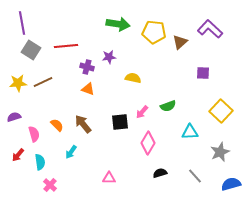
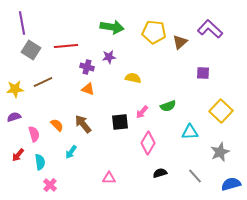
green arrow: moved 6 px left, 3 px down
yellow star: moved 3 px left, 6 px down
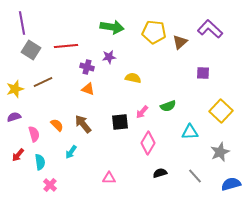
yellow star: rotated 12 degrees counterclockwise
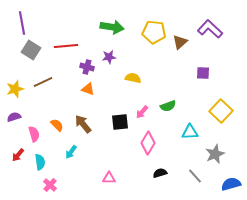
gray star: moved 5 px left, 2 px down
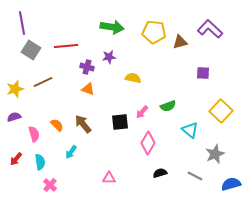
brown triangle: rotated 28 degrees clockwise
cyan triangle: moved 2 px up; rotated 42 degrees clockwise
red arrow: moved 2 px left, 4 px down
gray line: rotated 21 degrees counterclockwise
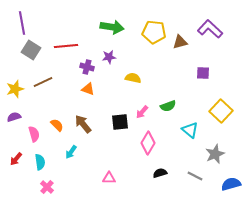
pink cross: moved 3 px left, 2 px down
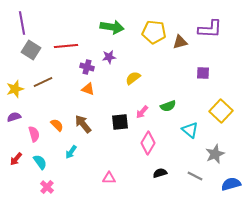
purple L-shape: rotated 140 degrees clockwise
yellow semicircle: rotated 49 degrees counterclockwise
cyan semicircle: rotated 28 degrees counterclockwise
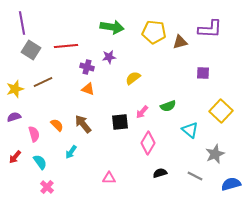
red arrow: moved 1 px left, 2 px up
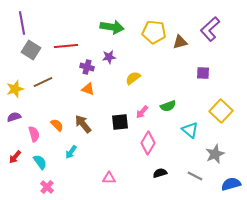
purple L-shape: rotated 135 degrees clockwise
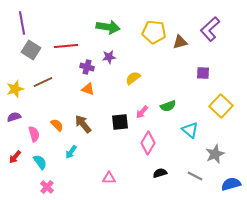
green arrow: moved 4 px left
yellow square: moved 5 px up
